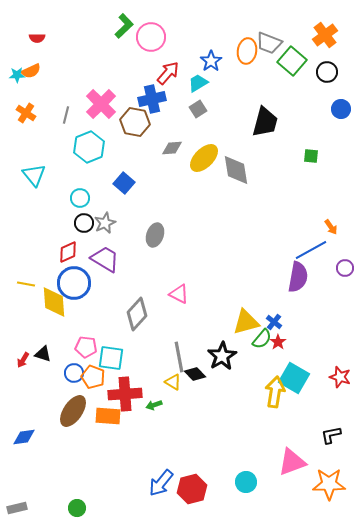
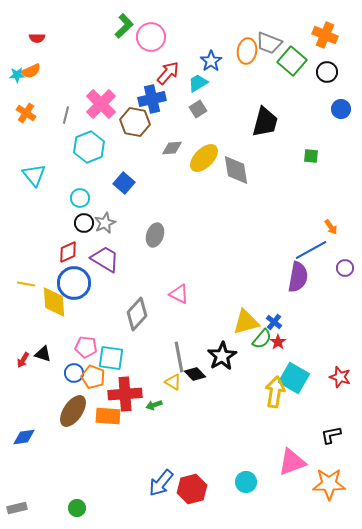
orange cross at (325, 35): rotated 30 degrees counterclockwise
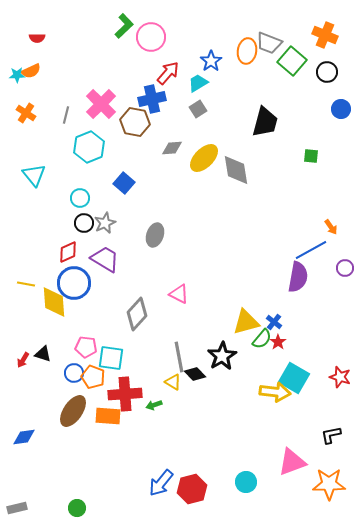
yellow arrow at (275, 392): rotated 88 degrees clockwise
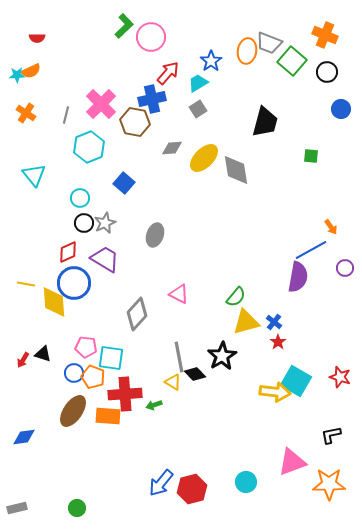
green semicircle at (262, 339): moved 26 px left, 42 px up
cyan square at (294, 378): moved 2 px right, 3 px down
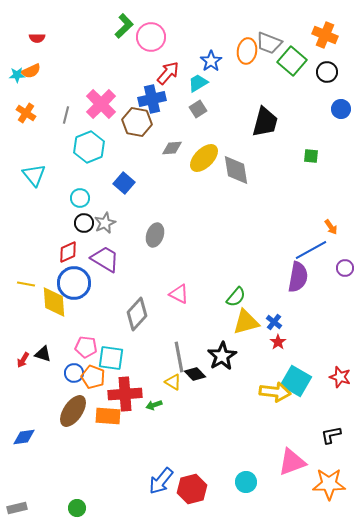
brown hexagon at (135, 122): moved 2 px right
blue arrow at (161, 483): moved 2 px up
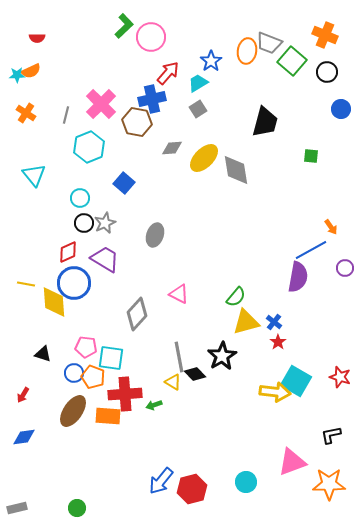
red arrow at (23, 360): moved 35 px down
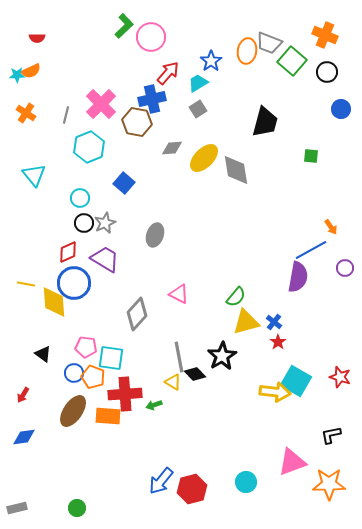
black triangle at (43, 354): rotated 18 degrees clockwise
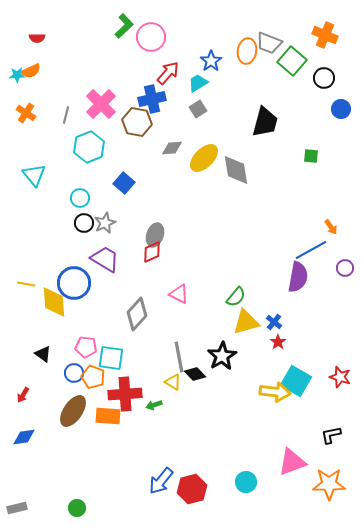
black circle at (327, 72): moved 3 px left, 6 px down
red diamond at (68, 252): moved 84 px right
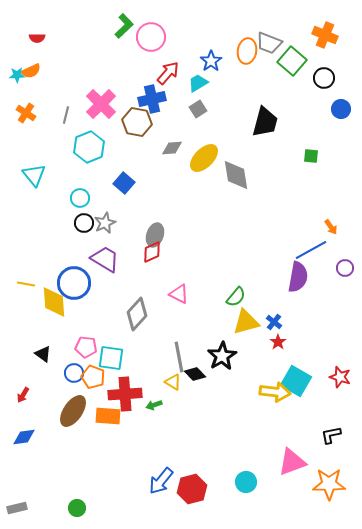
gray diamond at (236, 170): moved 5 px down
